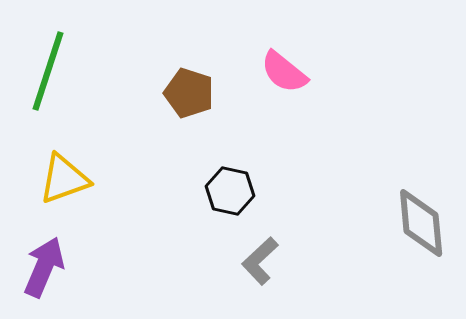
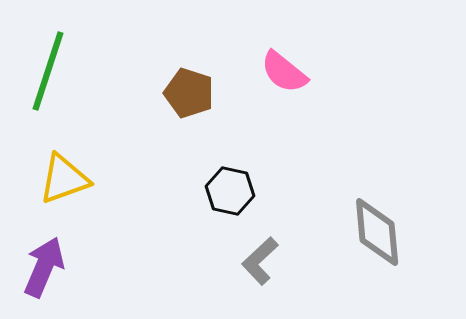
gray diamond: moved 44 px left, 9 px down
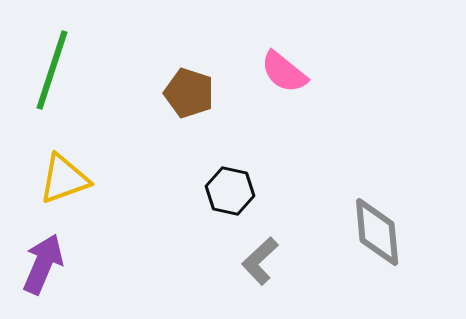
green line: moved 4 px right, 1 px up
purple arrow: moved 1 px left, 3 px up
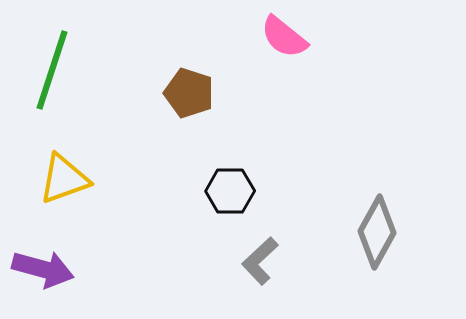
pink semicircle: moved 35 px up
black hexagon: rotated 12 degrees counterclockwise
gray diamond: rotated 34 degrees clockwise
purple arrow: moved 5 px down; rotated 82 degrees clockwise
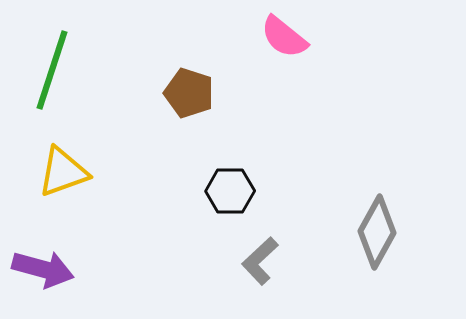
yellow triangle: moved 1 px left, 7 px up
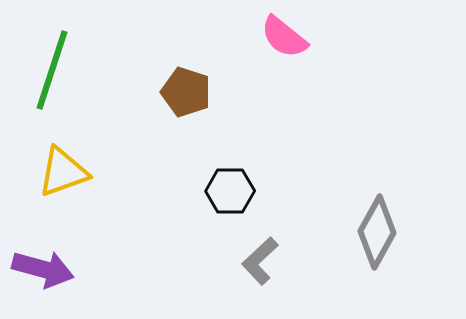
brown pentagon: moved 3 px left, 1 px up
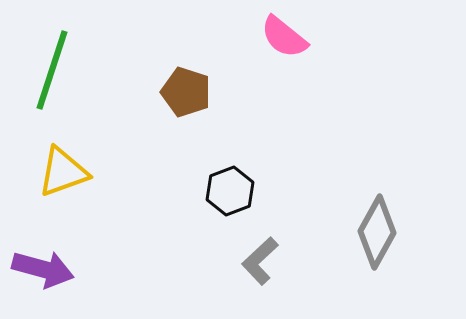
black hexagon: rotated 21 degrees counterclockwise
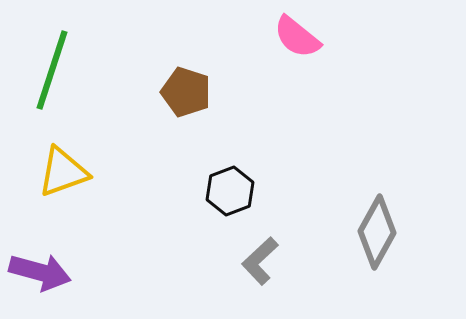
pink semicircle: moved 13 px right
purple arrow: moved 3 px left, 3 px down
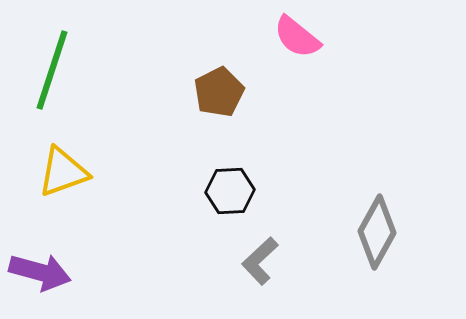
brown pentagon: moved 33 px right; rotated 27 degrees clockwise
black hexagon: rotated 18 degrees clockwise
